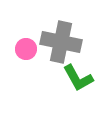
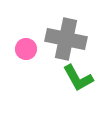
gray cross: moved 5 px right, 3 px up
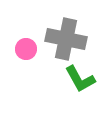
green L-shape: moved 2 px right, 1 px down
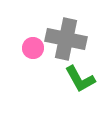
pink circle: moved 7 px right, 1 px up
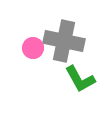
gray cross: moved 2 px left, 2 px down
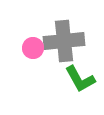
gray cross: rotated 18 degrees counterclockwise
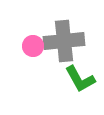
pink circle: moved 2 px up
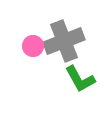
gray cross: rotated 15 degrees counterclockwise
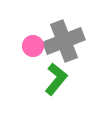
green L-shape: moved 24 px left; rotated 112 degrees counterclockwise
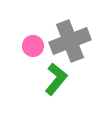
gray cross: moved 6 px right
